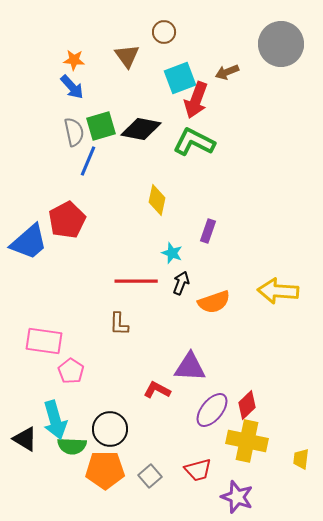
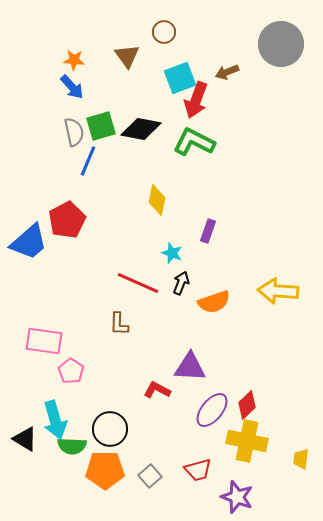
red line: moved 2 px right, 2 px down; rotated 24 degrees clockwise
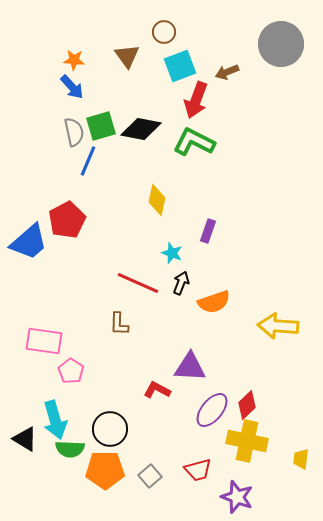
cyan square: moved 12 px up
yellow arrow: moved 35 px down
green semicircle: moved 2 px left, 3 px down
